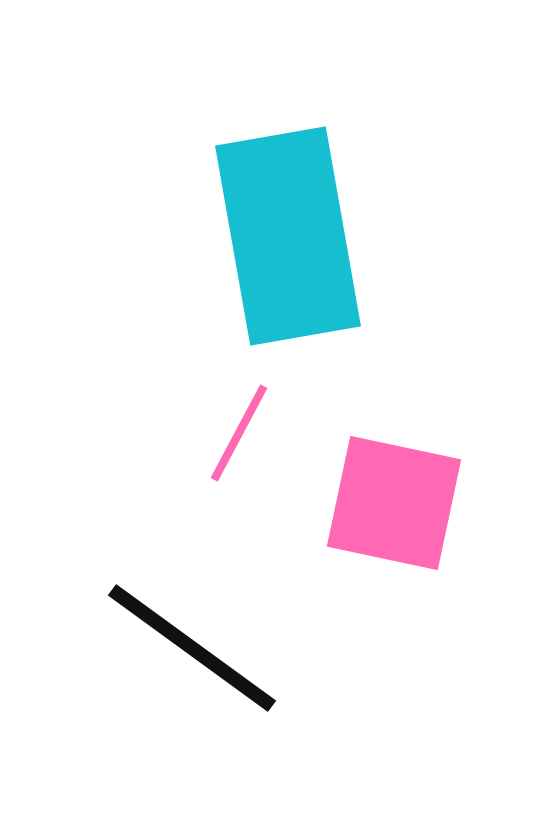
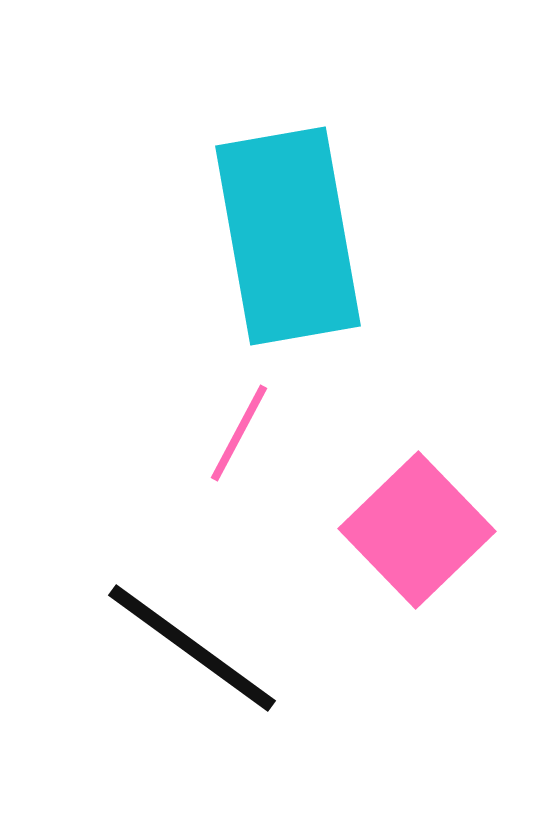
pink square: moved 23 px right, 27 px down; rotated 34 degrees clockwise
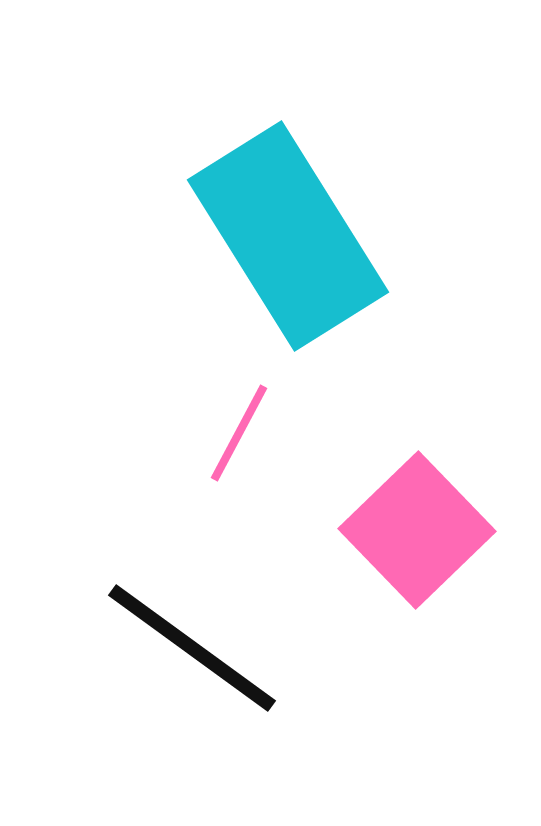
cyan rectangle: rotated 22 degrees counterclockwise
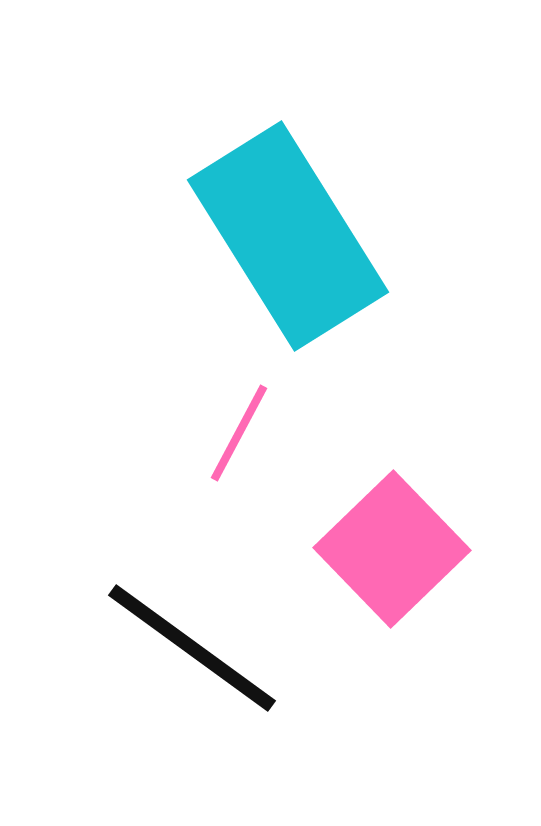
pink square: moved 25 px left, 19 px down
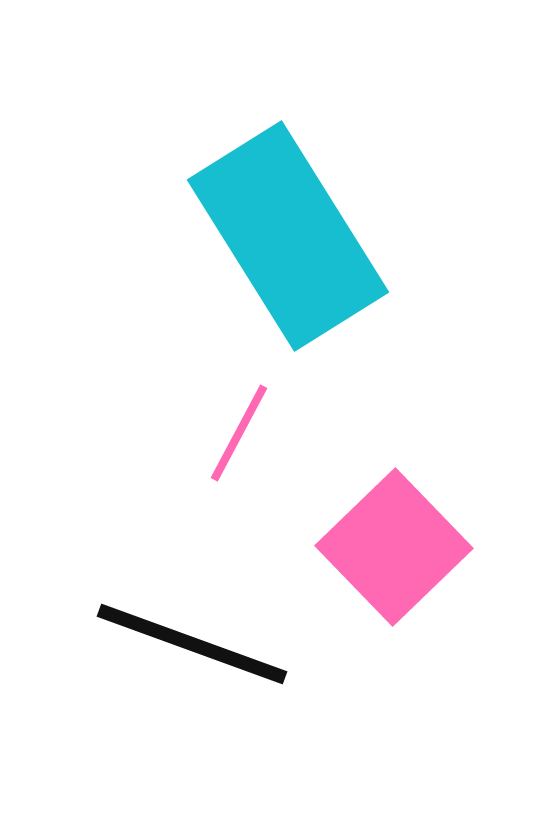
pink square: moved 2 px right, 2 px up
black line: moved 4 px up; rotated 16 degrees counterclockwise
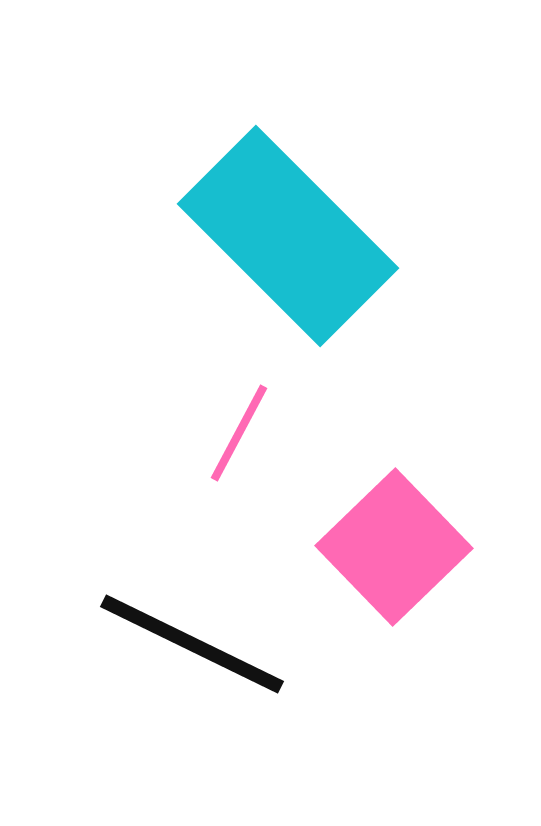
cyan rectangle: rotated 13 degrees counterclockwise
black line: rotated 6 degrees clockwise
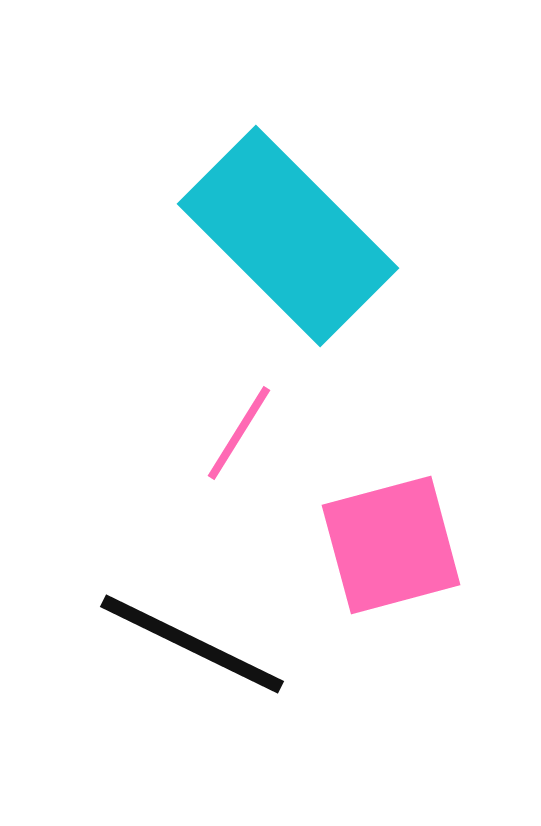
pink line: rotated 4 degrees clockwise
pink square: moved 3 px left, 2 px up; rotated 29 degrees clockwise
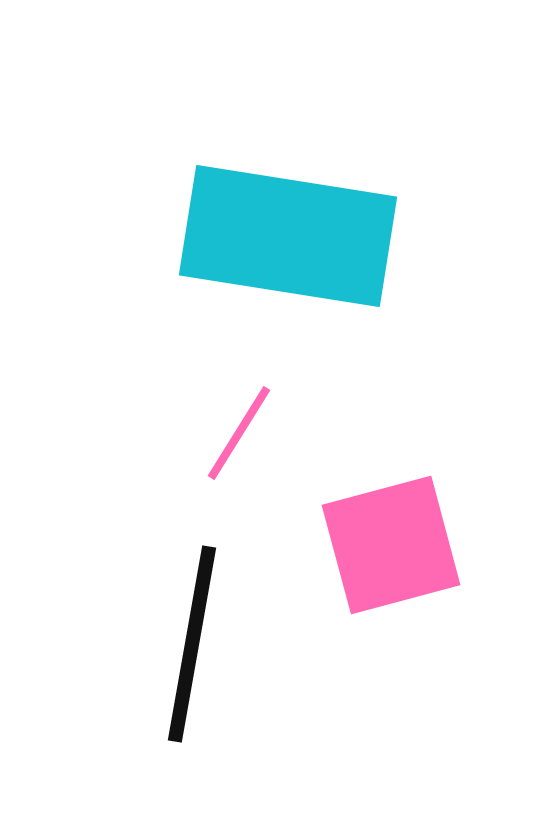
cyan rectangle: rotated 36 degrees counterclockwise
black line: rotated 74 degrees clockwise
